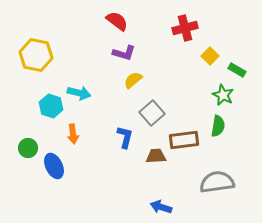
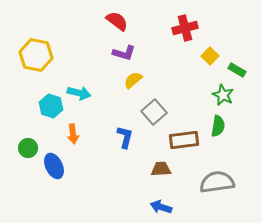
gray square: moved 2 px right, 1 px up
brown trapezoid: moved 5 px right, 13 px down
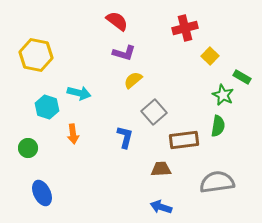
green rectangle: moved 5 px right, 7 px down
cyan hexagon: moved 4 px left, 1 px down
blue ellipse: moved 12 px left, 27 px down
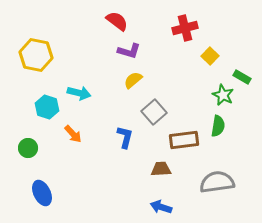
purple L-shape: moved 5 px right, 2 px up
orange arrow: rotated 36 degrees counterclockwise
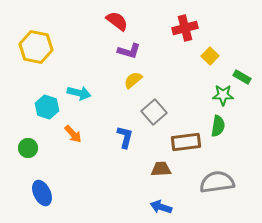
yellow hexagon: moved 8 px up
green star: rotated 25 degrees counterclockwise
brown rectangle: moved 2 px right, 2 px down
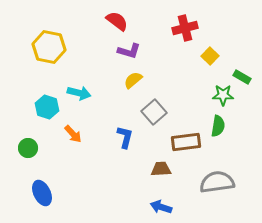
yellow hexagon: moved 13 px right
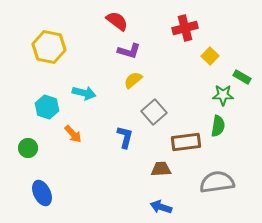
cyan arrow: moved 5 px right
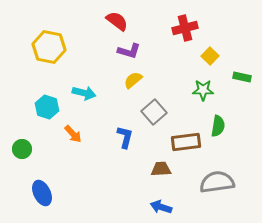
green rectangle: rotated 18 degrees counterclockwise
green star: moved 20 px left, 5 px up
green circle: moved 6 px left, 1 px down
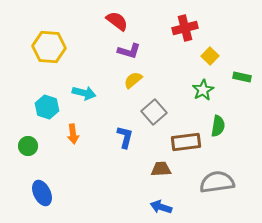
yellow hexagon: rotated 8 degrees counterclockwise
green star: rotated 30 degrees counterclockwise
orange arrow: rotated 36 degrees clockwise
green circle: moved 6 px right, 3 px up
